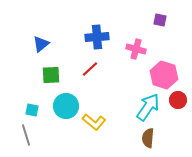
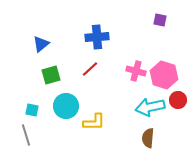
pink cross: moved 22 px down
green square: rotated 12 degrees counterclockwise
cyan arrow: moved 2 px right; rotated 136 degrees counterclockwise
yellow L-shape: rotated 40 degrees counterclockwise
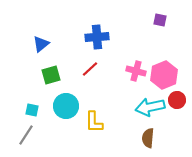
pink hexagon: rotated 20 degrees clockwise
red circle: moved 1 px left
yellow L-shape: rotated 90 degrees clockwise
gray line: rotated 50 degrees clockwise
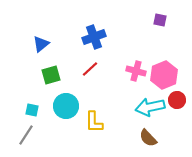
blue cross: moved 3 px left; rotated 15 degrees counterclockwise
brown semicircle: rotated 48 degrees counterclockwise
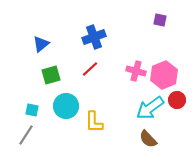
cyan arrow: moved 1 px down; rotated 24 degrees counterclockwise
brown semicircle: moved 1 px down
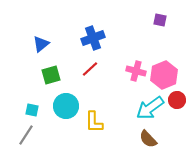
blue cross: moved 1 px left, 1 px down
